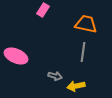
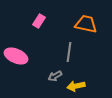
pink rectangle: moved 4 px left, 11 px down
gray line: moved 14 px left
gray arrow: rotated 136 degrees clockwise
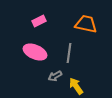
pink rectangle: rotated 32 degrees clockwise
gray line: moved 1 px down
pink ellipse: moved 19 px right, 4 px up
yellow arrow: rotated 66 degrees clockwise
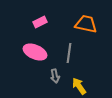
pink rectangle: moved 1 px right, 1 px down
gray arrow: rotated 72 degrees counterclockwise
yellow arrow: moved 3 px right
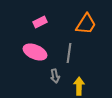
orange trapezoid: rotated 110 degrees clockwise
yellow arrow: rotated 36 degrees clockwise
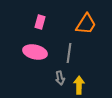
pink rectangle: rotated 48 degrees counterclockwise
pink ellipse: rotated 10 degrees counterclockwise
gray arrow: moved 5 px right, 2 px down
yellow arrow: moved 1 px up
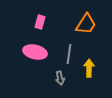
gray line: moved 1 px down
yellow arrow: moved 10 px right, 17 px up
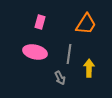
gray arrow: rotated 16 degrees counterclockwise
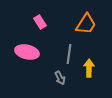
pink rectangle: rotated 48 degrees counterclockwise
pink ellipse: moved 8 px left
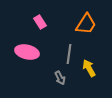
yellow arrow: rotated 30 degrees counterclockwise
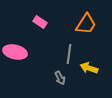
pink rectangle: rotated 24 degrees counterclockwise
pink ellipse: moved 12 px left
yellow arrow: rotated 42 degrees counterclockwise
